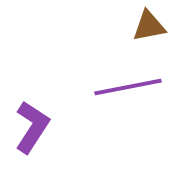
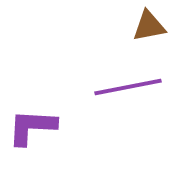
purple L-shape: rotated 120 degrees counterclockwise
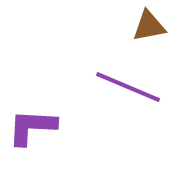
purple line: rotated 34 degrees clockwise
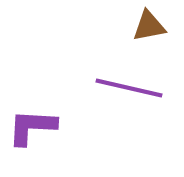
purple line: moved 1 px right, 1 px down; rotated 10 degrees counterclockwise
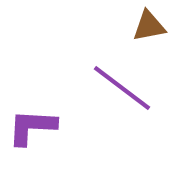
purple line: moved 7 px left; rotated 24 degrees clockwise
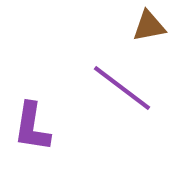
purple L-shape: rotated 84 degrees counterclockwise
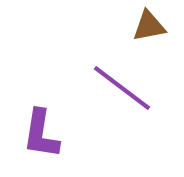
purple L-shape: moved 9 px right, 7 px down
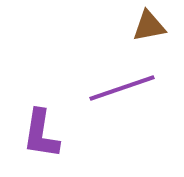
purple line: rotated 56 degrees counterclockwise
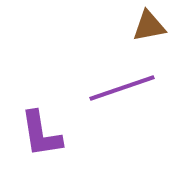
purple L-shape: rotated 18 degrees counterclockwise
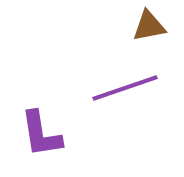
purple line: moved 3 px right
